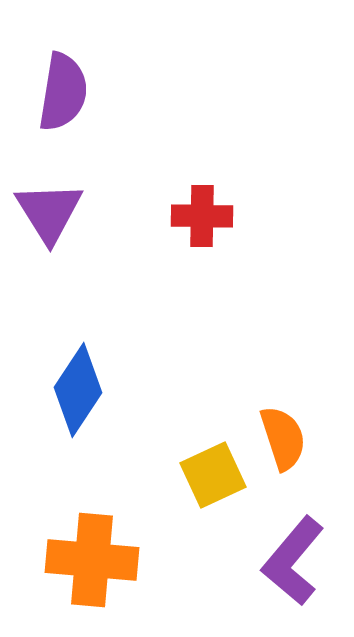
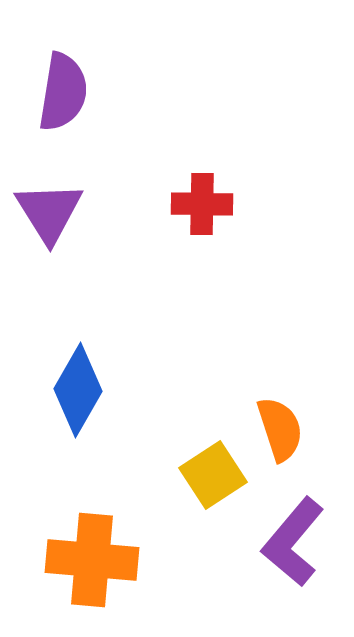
red cross: moved 12 px up
blue diamond: rotated 4 degrees counterclockwise
orange semicircle: moved 3 px left, 9 px up
yellow square: rotated 8 degrees counterclockwise
purple L-shape: moved 19 px up
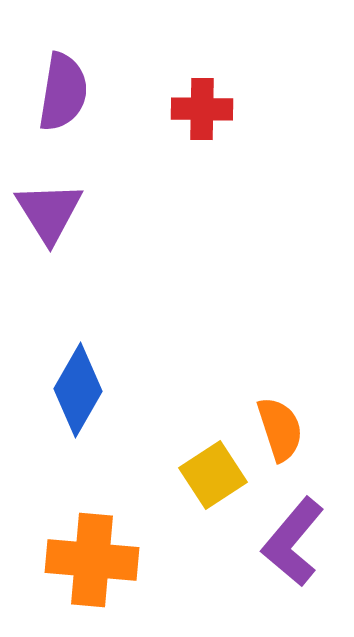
red cross: moved 95 px up
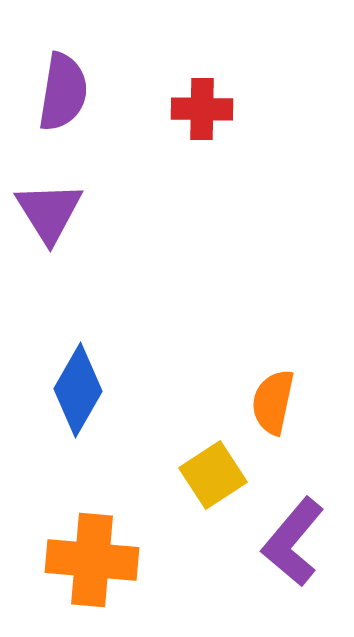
orange semicircle: moved 7 px left, 27 px up; rotated 150 degrees counterclockwise
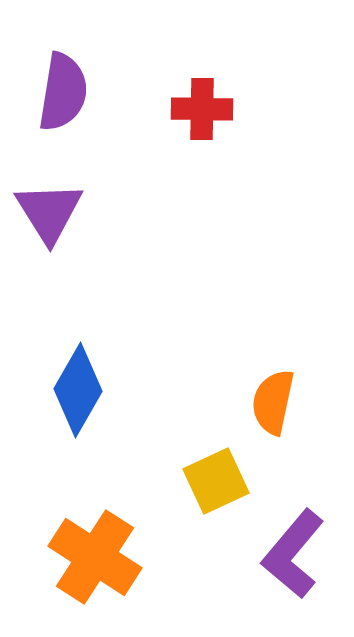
yellow square: moved 3 px right, 6 px down; rotated 8 degrees clockwise
purple L-shape: moved 12 px down
orange cross: moved 3 px right, 3 px up; rotated 28 degrees clockwise
